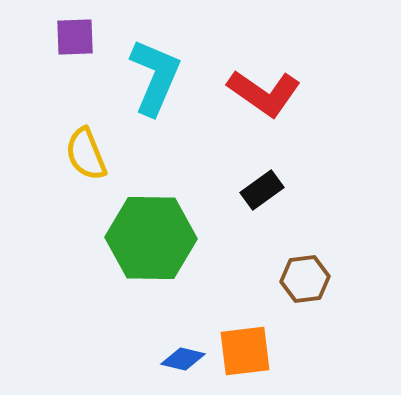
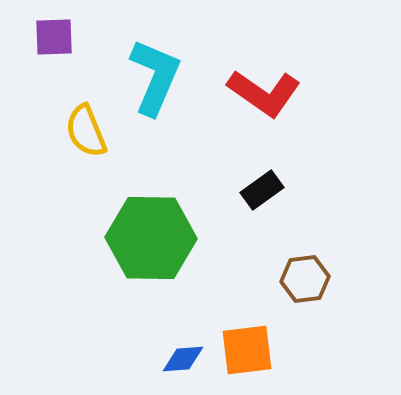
purple square: moved 21 px left
yellow semicircle: moved 23 px up
orange square: moved 2 px right, 1 px up
blue diamond: rotated 18 degrees counterclockwise
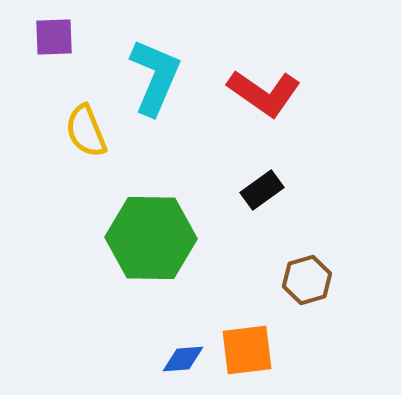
brown hexagon: moved 2 px right, 1 px down; rotated 9 degrees counterclockwise
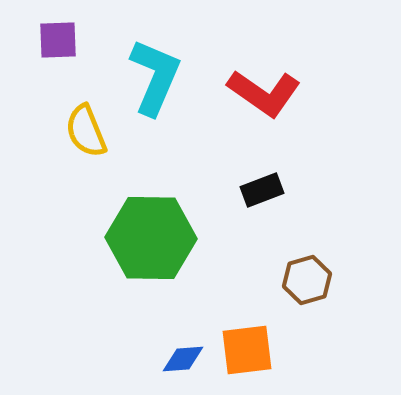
purple square: moved 4 px right, 3 px down
black rectangle: rotated 15 degrees clockwise
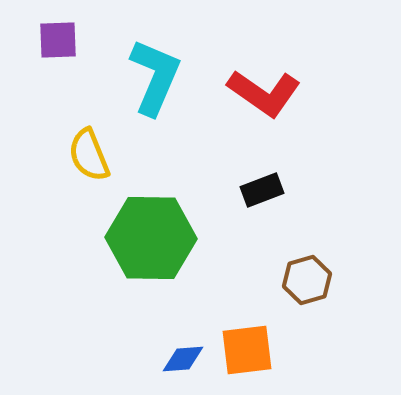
yellow semicircle: moved 3 px right, 24 px down
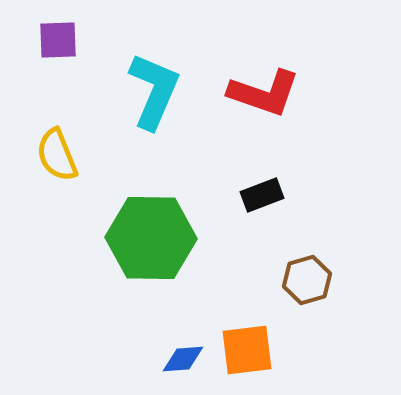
cyan L-shape: moved 1 px left, 14 px down
red L-shape: rotated 16 degrees counterclockwise
yellow semicircle: moved 32 px left
black rectangle: moved 5 px down
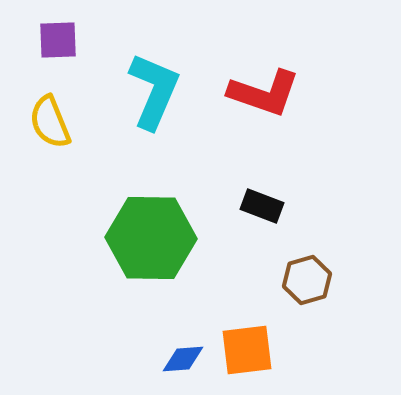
yellow semicircle: moved 7 px left, 33 px up
black rectangle: moved 11 px down; rotated 42 degrees clockwise
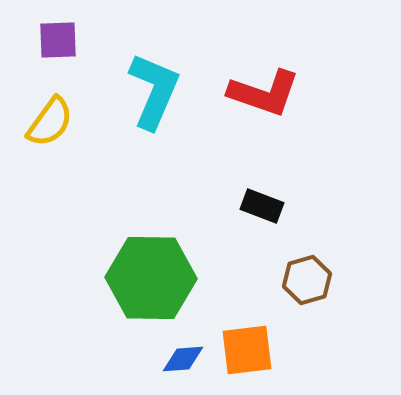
yellow semicircle: rotated 122 degrees counterclockwise
green hexagon: moved 40 px down
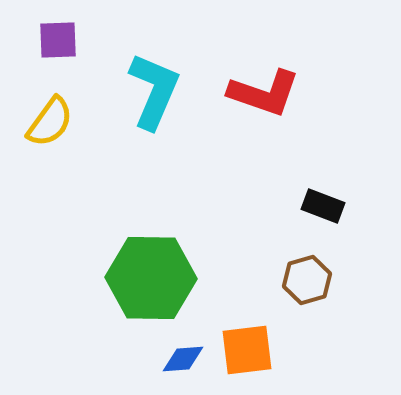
black rectangle: moved 61 px right
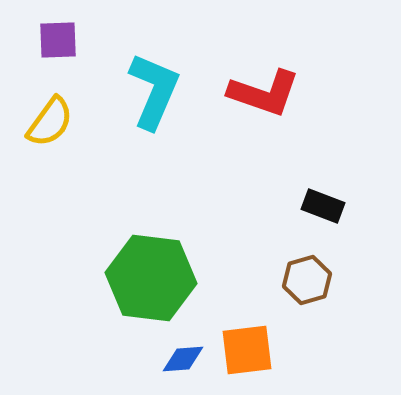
green hexagon: rotated 6 degrees clockwise
